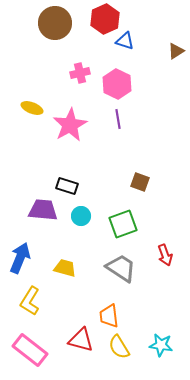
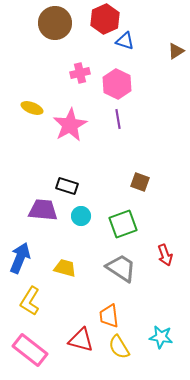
cyan star: moved 8 px up
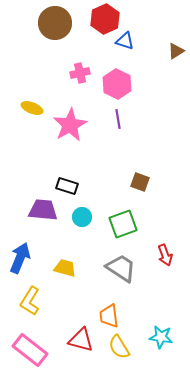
cyan circle: moved 1 px right, 1 px down
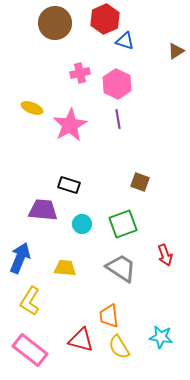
black rectangle: moved 2 px right, 1 px up
cyan circle: moved 7 px down
yellow trapezoid: rotated 10 degrees counterclockwise
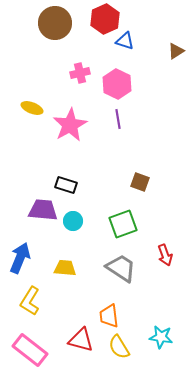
black rectangle: moved 3 px left
cyan circle: moved 9 px left, 3 px up
